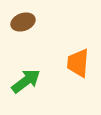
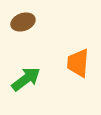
green arrow: moved 2 px up
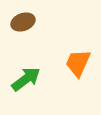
orange trapezoid: rotated 20 degrees clockwise
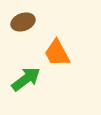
orange trapezoid: moved 21 px left, 10 px up; rotated 52 degrees counterclockwise
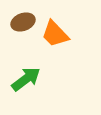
orange trapezoid: moved 2 px left, 19 px up; rotated 16 degrees counterclockwise
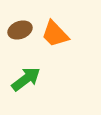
brown ellipse: moved 3 px left, 8 px down
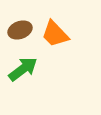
green arrow: moved 3 px left, 10 px up
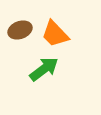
green arrow: moved 21 px right
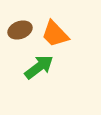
green arrow: moved 5 px left, 2 px up
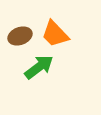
brown ellipse: moved 6 px down
